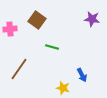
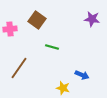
brown line: moved 1 px up
blue arrow: rotated 40 degrees counterclockwise
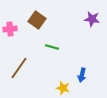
blue arrow: rotated 80 degrees clockwise
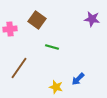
blue arrow: moved 4 px left, 4 px down; rotated 32 degrees clockwise
yellow star: moved 7 px left, 1 px up
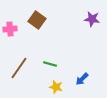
green line: moved 2 px left, 17 px down
blue arrow: moved 4 px right
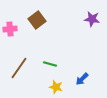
brown square: rotated 18 degrees clockwise
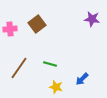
brown square: moved 4 px down
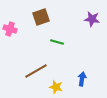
brown square: moved 4 px right, 7 px up; rotated 18 degrees clockwise
pink cross: rotated 24 degrees clockwise
green line: moved 7 px right, 22 px up
brown line: moved 17 px right, 3 px down; rotated 25 degrees clockwise
blue arrow: rotated 144 degrees clockwise
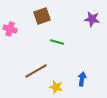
brown square: moved 1 px right, 1 px up
